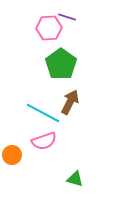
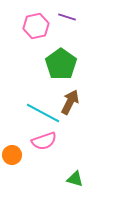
pink hexagon: moved 13 px left, 2 px up; rotated 10 degrees counterclockwise
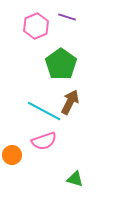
pink hexagon: rotated 10 degrees counterclockwise
cyan line: moved 1 px right, 2 px up
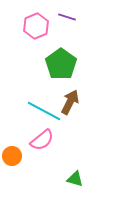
pink semicircle: moved 2 px left, 1 px up; rotated 20 degrees counterclockwise
orange circle: moved 1 px down
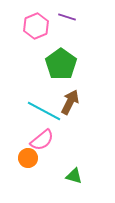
orange circle: moved 16 px right, 2 px down
green triangle: moved 1 px left, 3 px up
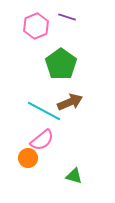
brown arrow: rotated 40 degrees clockwise
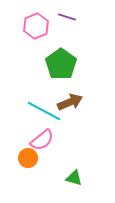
green triangle: moved 2 px down
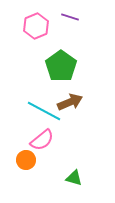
purple line: moved 3 px right
green pentagon: moved 2 px down
orange circle: moved 2 px left, 2 px down
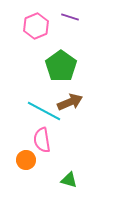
pink semicircle: rotated 120 degrees clockwise
green triangle: moved 5 px left, 2 px down
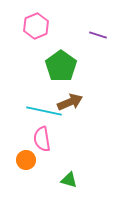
purple line: moved 28 px right, 18 px down
cyan line: rotated 16 degrees counterclockwise
pink semicircle: moved 1 px up
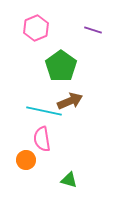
pink hexagon: moved 2 px down
purple line: moved 5 px left, 5 px up
brown arrow: moved 1 px up
